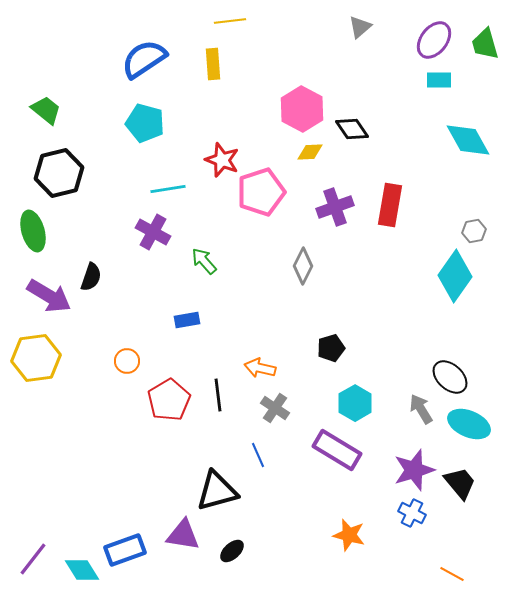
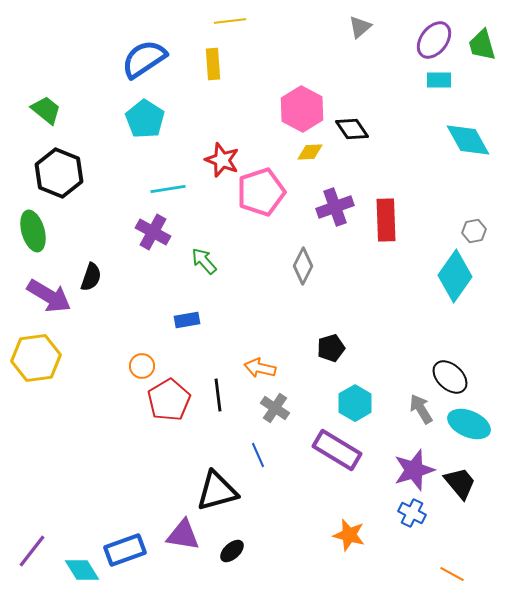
green trapezoid at (485, 44): moved 3 px left, 1 px down
cyan pentagon at (145, 123): moved 4 px up; rotated 18 degrees clockwise
black hexagon at (59, 173): rotated 24 degrees counterclockwise
red rectangle at (390, 205): moved 4 px left, 15 px down; rotated 12 degrees counterclockwise
orange circle at (127, 361): moved 15 px right, 5 px down
purple line at (33, 559): moved 1 px left, 8 px up
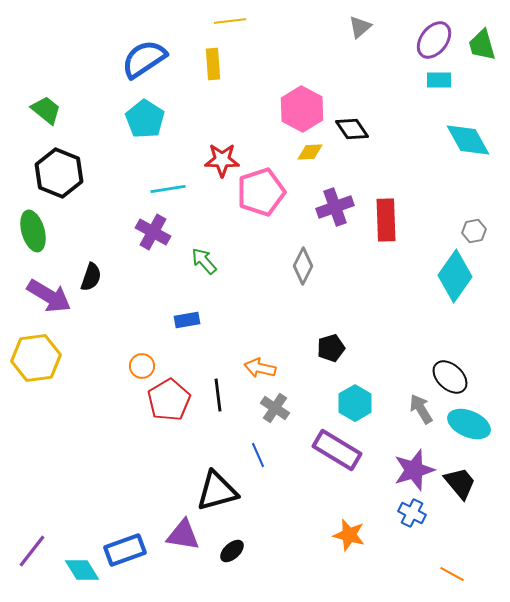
red star at (222, 160): rotated 20 degrees counterclockwise
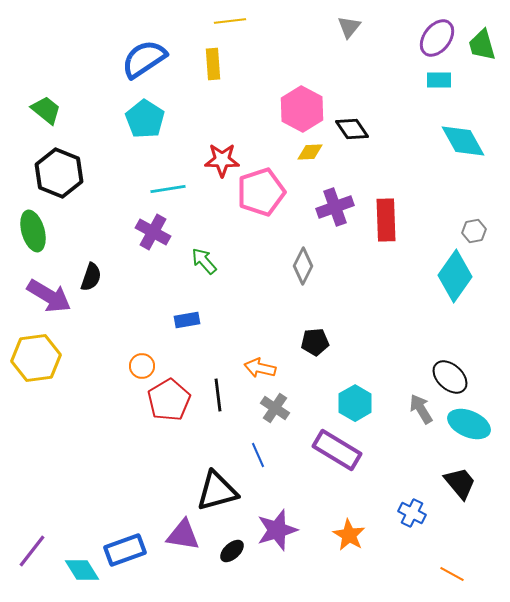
gray triangle at (360, 27): moved 11 px left; rotated 10 degrees counterclockwise
purple ellipse at (434, 40): moved 3 px right, 2 px up
cyan diamond at (468, 140): moved 5 px left, 1 px down
black pentagon at (331, 348): moved 16 px left, 6 px up; rotated 12 degrees clockwise
purple star at (414, 470): moved 137 px left, 60 px down
orange star at (349, 535): rotated 16 degrees clockwise
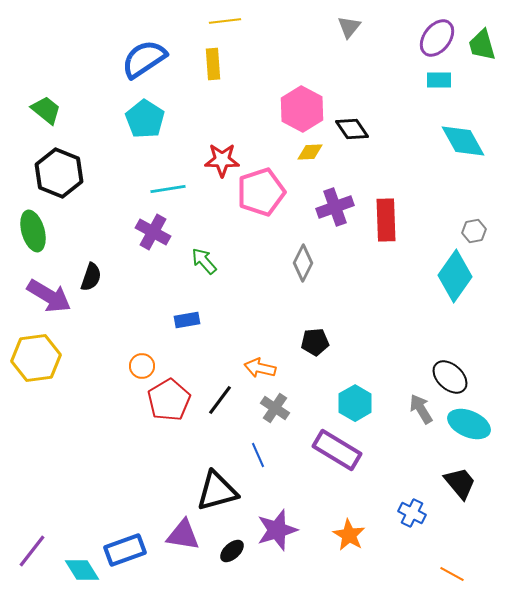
yellow line at (230, 21): moved 5 px left
gray diamond at (303, 266): moved 3 px up
black line at (218, 395): moved 2 px right, 5 px down; rotated 44 degrees clockwise
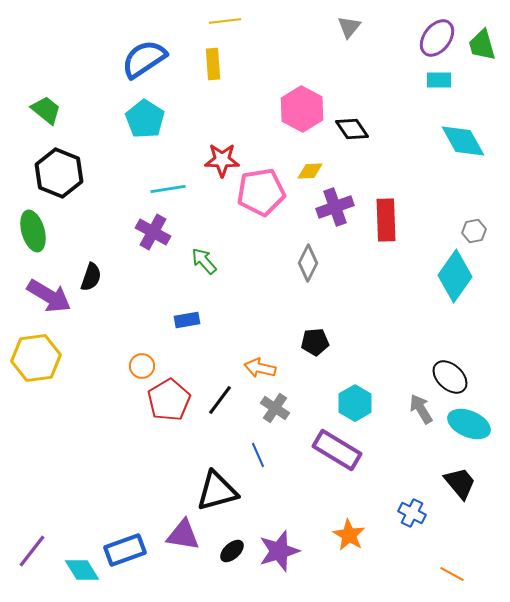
yellow diamond at (310, 152): moved 19 px down
pink pentagon at (261, 192): rotated 9 degrees clockwise
gray diamond at (303, 263): moved 5 px right
purple star at (277, 530): moved 2 px right, 21 px down
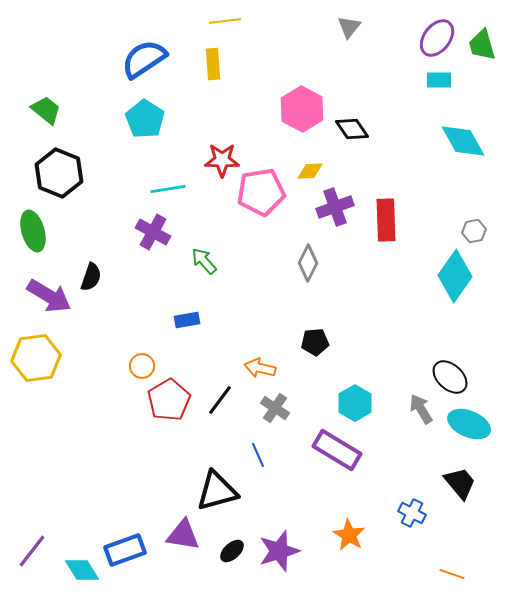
orange line at (452, 574): rotated 10 degrees counterclockwise
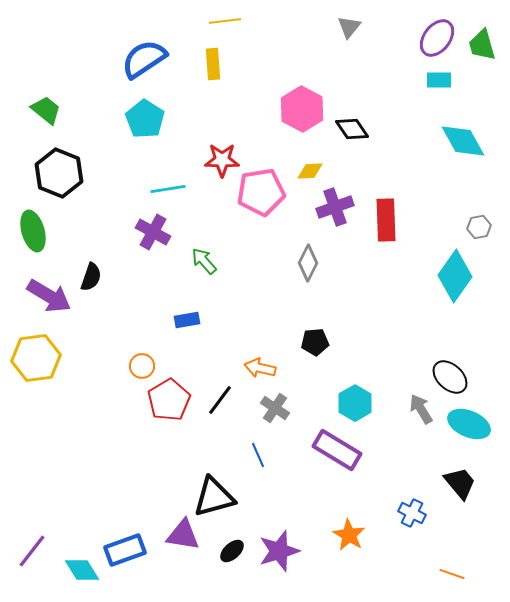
gray hexagon at (474, 231): moved 5 px right, 4 px up
black triangle at (217, 491): moved 3 px left, 6 px down
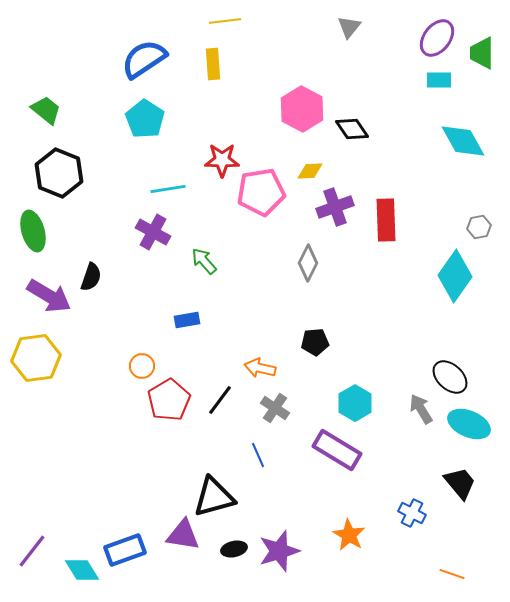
green trapezoid at (482, 45): moved 8 px down; rotated 16 degrees clockwise
black ellipse at (232, 551): moved 2 px right, 2 px up; rotated 30 degrees clockwise
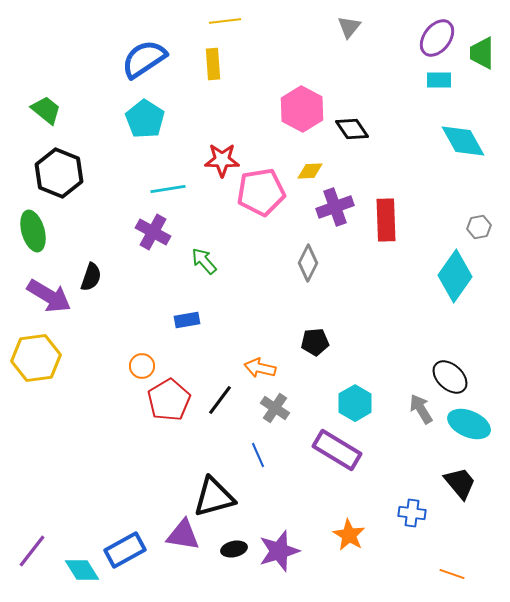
blue cross at (412, 513): rotated 20 degrees counterclockwise
blue rectangle at (125, 550): rotated 9 degrees counterclockwise
